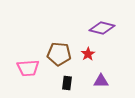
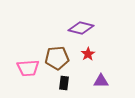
purple diamond: moved 21 px left
brown pentagon: moved 2 px left, 4 px down; rotated 10 degrees counterclockwise
black rectangle: moved 3 px left
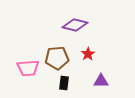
purple diamond: moved 6 px left, 3 px up
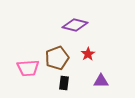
brown pentagon: rotated 15 degrees counterclockwise
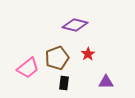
pink trapezoid: rotated 35 degrees counterclockwise
purple triangle: moved 5 px right, 1 px down
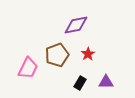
purple diamond: moved 1 px right; rotated 25 degrees counterclockwise
brown pentagon: moved 3 px up
pink trapezoid: rotated 25 degrees counterclockwise
black rectangle: moved 16 px right; rotated 24 degrees clockwise
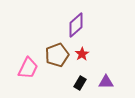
purple diamond: rotated 30 degrees counterclockwise
red star: moved 6 px left
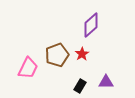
purple diamond: moved 15 px right
black rectangle: moved 3 px down
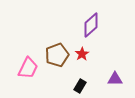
purple triangle: moved 9 px right, 3 px up
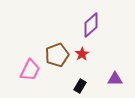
pink trapezoid: moved 2 px right, 2 px down
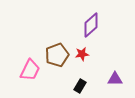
red star: rotated 24 degrees clockwise
